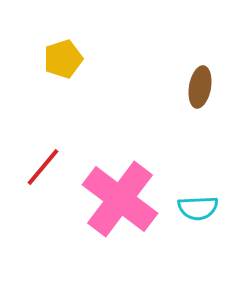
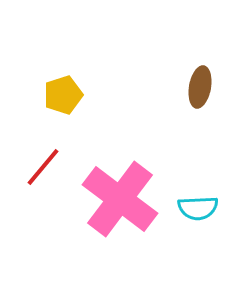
yellow pentagon: moved 36 px down
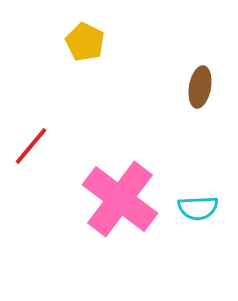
yellow pentagon: moved 22 px right, 53 px up; rotated 27 degrees counterclockwise
red line: moved 12 px left, 21 px up
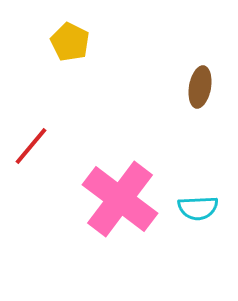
yellow pentagon: moved 15 px left
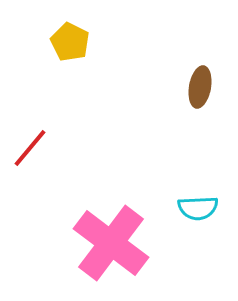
red line: moved 1 px left, 2 px down
pink cross: moved 9 px left, 44 px down
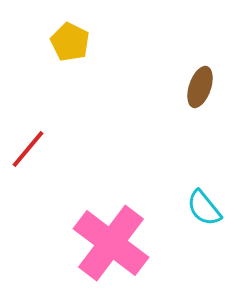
brown ellipse: rotated 9 degrees clockwise
red line: moved 2 px left, 1 px down
cyan semicircle: moved 6 px right; rotated 54 degrees clockwise
